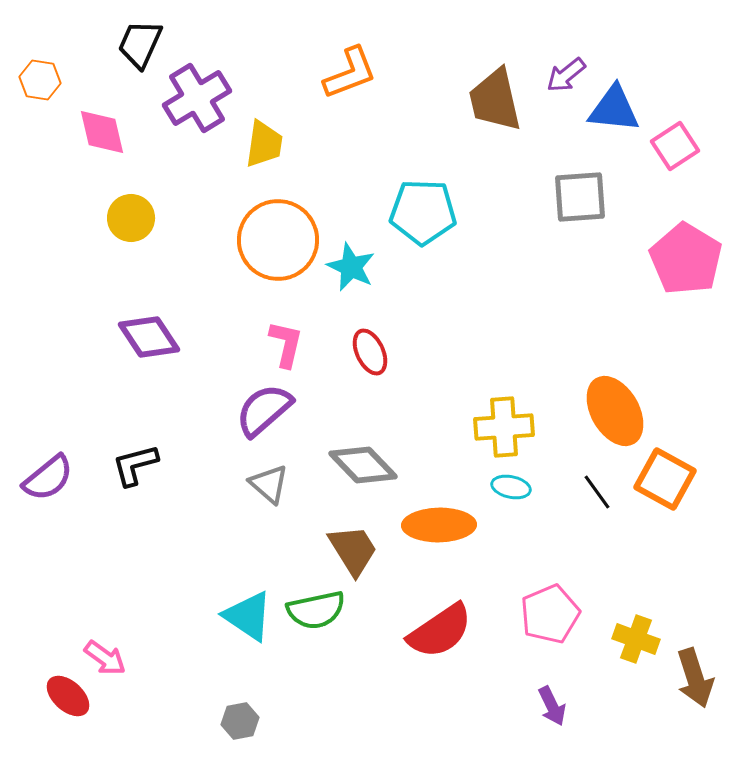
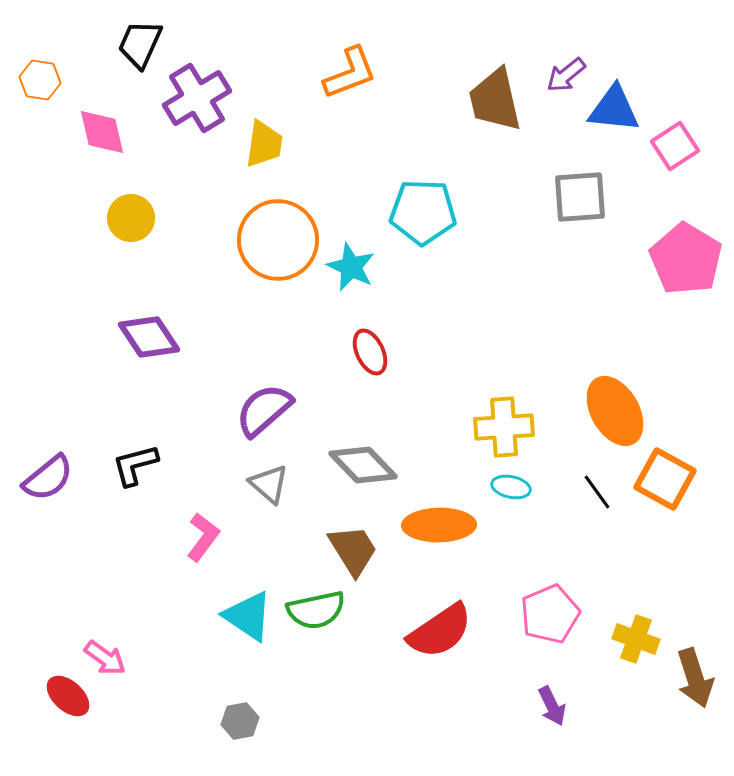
pink L-shape at (286, 344): moved 83 px left, 193 px down; rotated 24 degrees clockwise
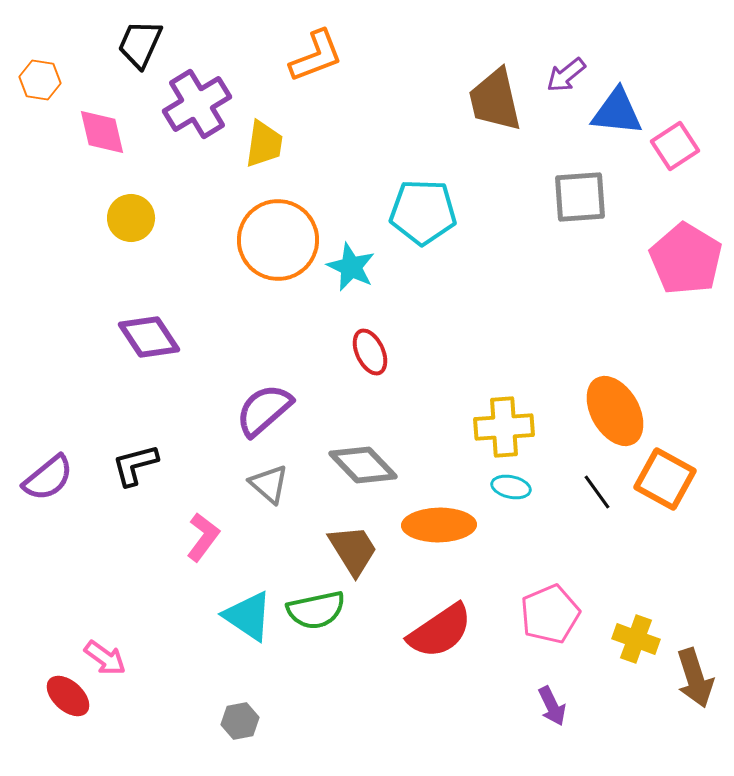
orange L-shape at (350, 73): moved 34 px left, 17 px up
purple cross at (197, 98): moved 6 px down
blue triangle at (614, 109): moved 3 px right, 3 px down
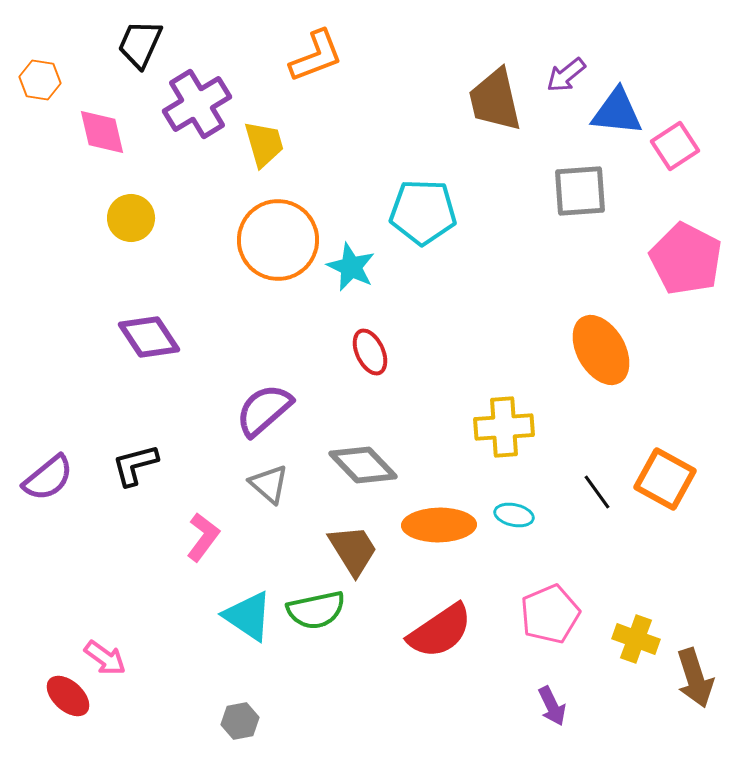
yellow trapezoid at (264, 144): rotated 24 degrees counterclockwise
gray square at (580, 197): moved 6 px up
pink pentagon at (686, 259): rotated 4 degrees counterclockwise
orange ellipse at (615, 411): moved 14 px left, 61 px up
cyan ellipse at (511, 487): moved 3 px right, 28 px down
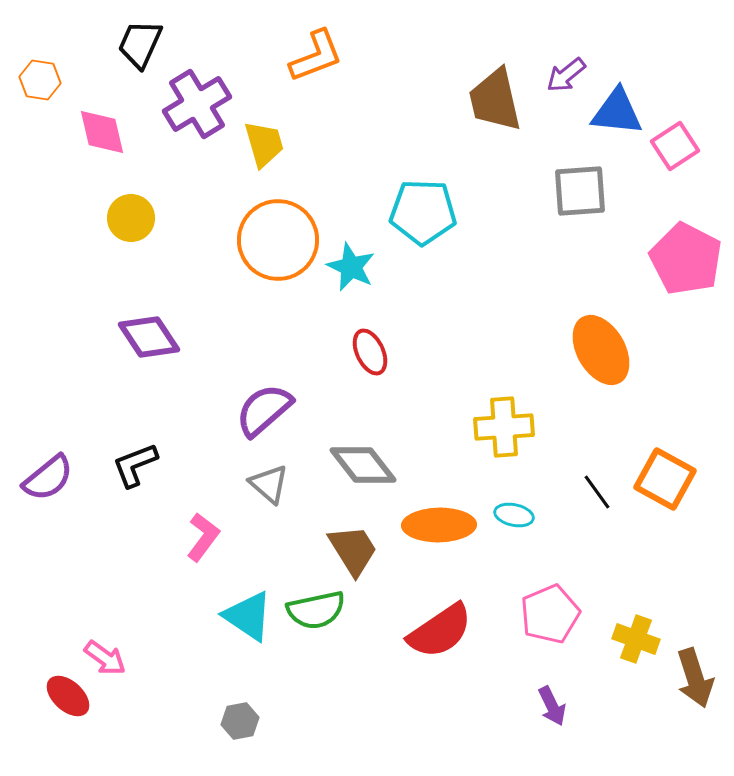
black L-shape at (135, 465): rotated 6 degrees counterclockwise
gray diamond at (363, 465): rotated 6 degrees clockwise
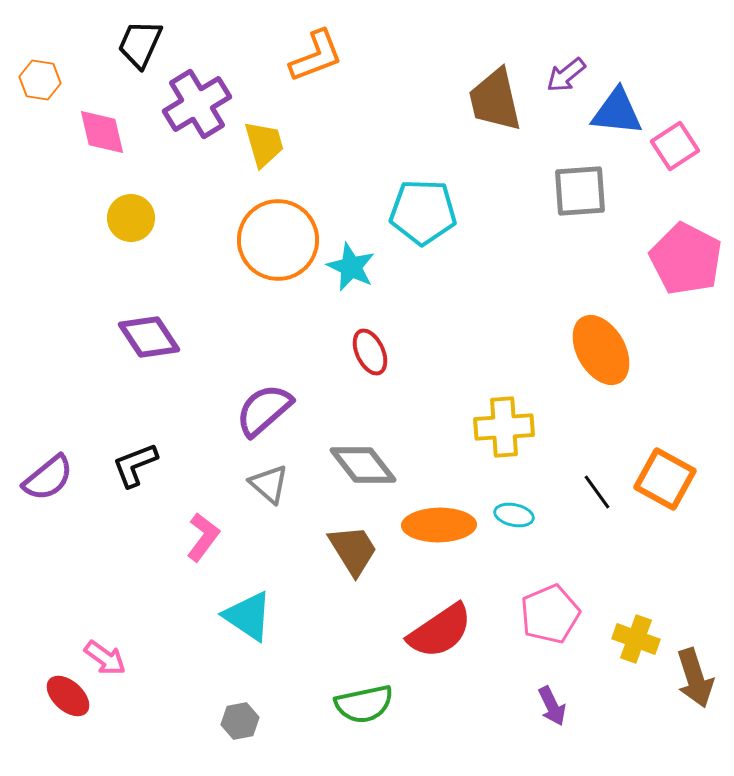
green semicircle at (316, 610): moved 48 px right, 94 px down
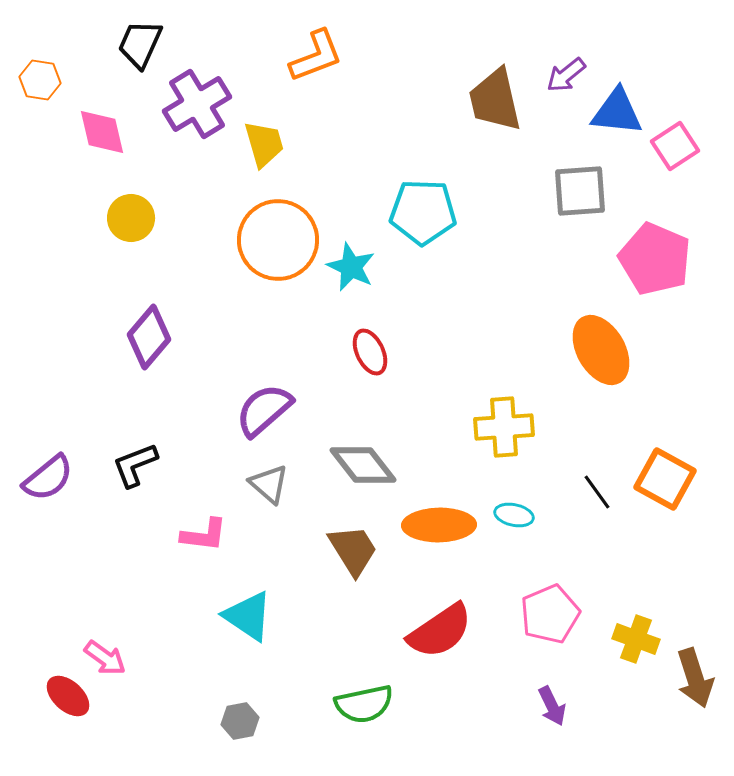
pink pentagon at (686, 259): moved 31 px left; rotated 4 degrees counterclockwise
purple diamond at (149, 337): rotated 74 degrees clockwise
pink L-shape at (203, 537): moved 1 px right, 2 px up; rotated 60 degrees clockwise
